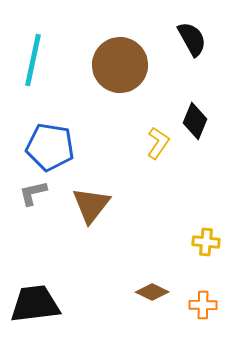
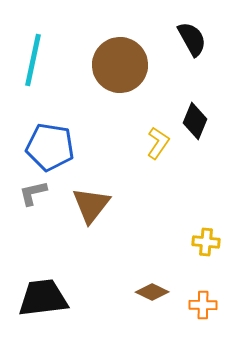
black trapezoid: moved 8 px right, 6 px up
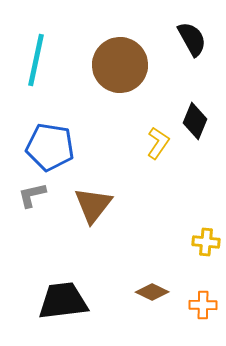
cyan line: moved 3 px right
gray L-shape: moved 1 px left, 2 px down
brown triangle: moved 2 px right
black trapezoid: moved 20 px right, 3 px down
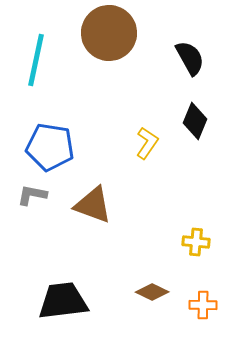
black semicircle: moved 2 px left, 19 px down
brown circle: moved 11 px left, 32 px up
yellow L-shape: moved 11 px left
gray L-shape: rotated 24 degrees clockwise
brown triangle: rotated 48 degrees counterclockwise
yellow cross: moved 10 px left
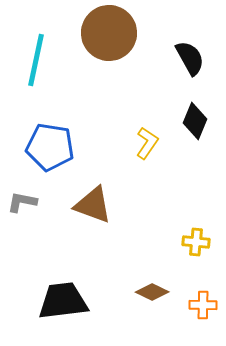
gray L-shape: moved 10 px left, 7 px down
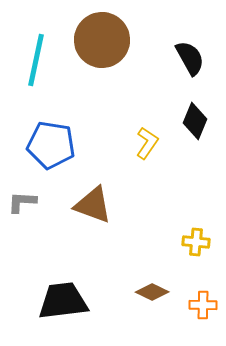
brown circle: moved 7 px left, 7 px down
blue pentagon: moved 1 px right, 2 px up
gray L-shape: rotated 8 degrees counterclockwise
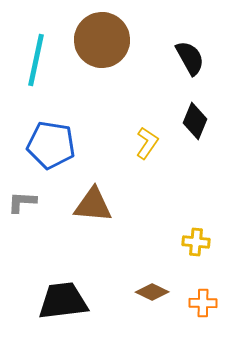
brown triangle: rotated 15 degrees counterclockwise
orange cross: moved 2 px up
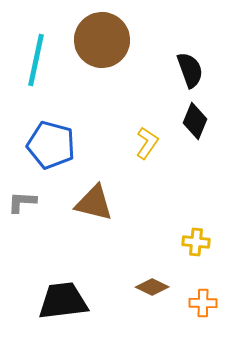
black semicircle: moved 12 px down; rotated 9 degrees clockwise
blue pentagon: rotated 6 degrees clockwise
brown triangle: moved 1 px right, 2 px up; rotated 9 degrees clockwise
brown diamond: moved 5 px up
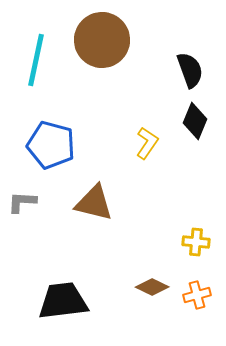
orange cross: moved 6 px left, 8 px up; rotated 16 degrees counterclockwise
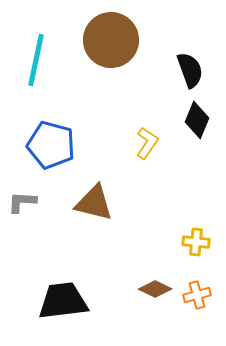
brown circle: moved 9 px right
black diamond: moved 2 px right, 1 px up
brown diamond: moved 3 px right, 2 px down
